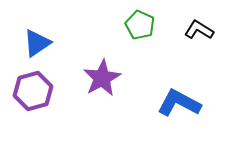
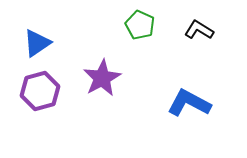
purple hexagon: moved 7 px right
blue L-shape: moved 10 px right
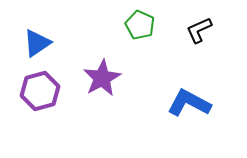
black L-shape: rotated 56 degrees counterclockwise
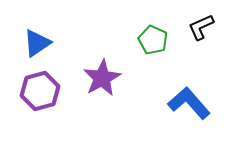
green pentagon: moved 13 px right, 15 px down
black L-shape: moved 2 px right, 3 px up
blue L-shape: rotated 21 degrees clockwise
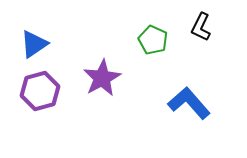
black L-shape: rotated 40 degrees counterclockwise
blue triangle: moved 3 px left, 1 px down
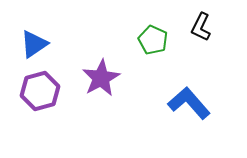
purple star: moved 1 px left
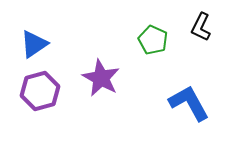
purple star: rotated 15 degrees counterclockwise
blue L-shape: rotated 12 degrees clockwise
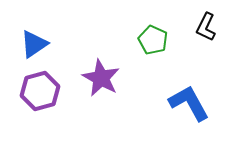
black L-shape: moved 5 px right
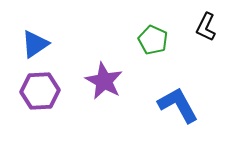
blue triangle: moved 1 px right
purple star: moved 3 px right, 3 px down
purple hexagon: rotated 12 degrees clockwise
blue L-shape: moved 11 px left, 2 px down
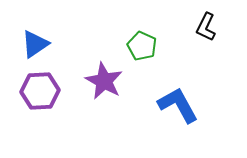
green pentagon: moved 11 px left, 6 px down
